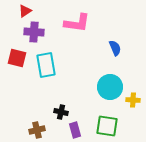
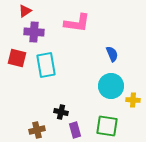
blue semicircle: moved 3 px left, 6 px down
cyan circle: moved 1 px right, 1 px up
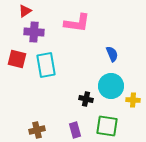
red square: moved 1 px down
black cross: moved 25 px right, 13 px up
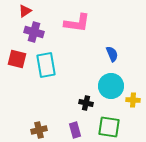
purple cross: rotated 12 degrees clockwise
black cross: moved 4 px down
green square: moved 2 px right, 1 px down
brown cross: moved 2 px right
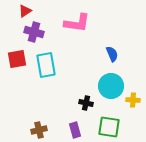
red square: rotated 24 degrees counterclockwise
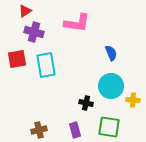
blue semicircle: moved 1 px left, 1 px up
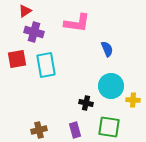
blue semicircle: moved 4 px left, 4 px up
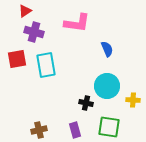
cyan circle: moved 4 px left
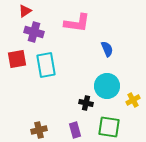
yellow cross: rotated 32 degrees counterclockwise
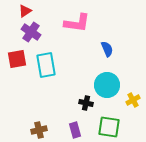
purple cross: moved 3 px left; rotated 18 degrees clockwise
cyan circle: moved 1 px up
